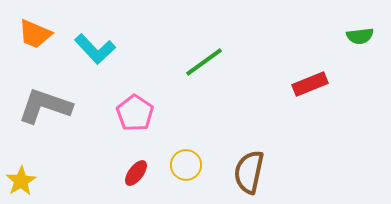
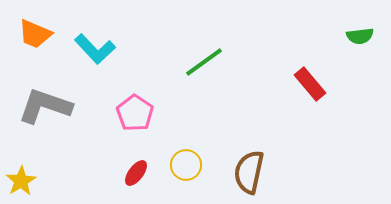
red rectangle: rotated 72 degrees clockwise
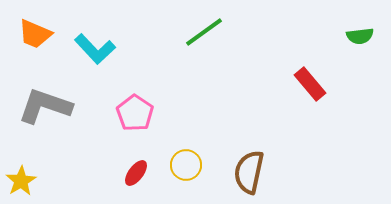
green line: moved 30 px up
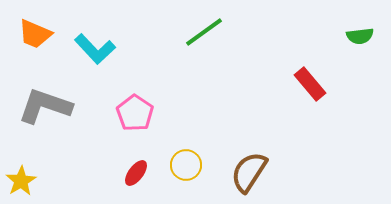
brown semicircle: rotated 21 degrees clockwise
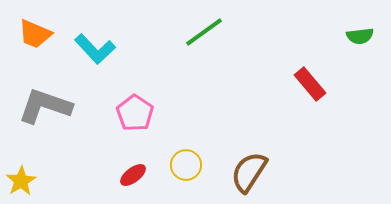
red ellipse: moved 3 px left, 2 px down; rotated 16 degrees clockwise
